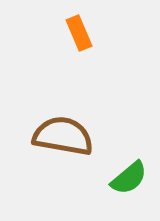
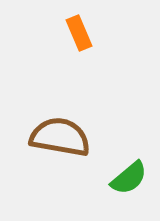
brown semicircle: moved 3 px left, 1 px down
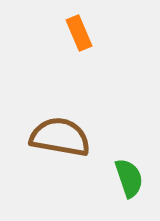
green semicircle: rotated 69 degrees counterclockwise
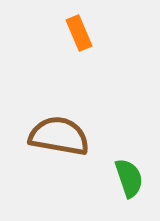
brown semicircle: moved 1 px left, 1 px up
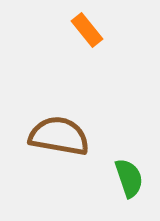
orange rectangle: moved 8 px right, 3 px up; rotated 16 degrees counterclockwise
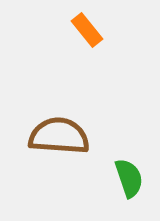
brown semicircle: rotated 6 degrees counterclockwise
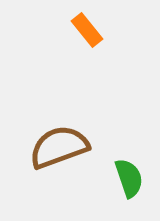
brown semicircle: moved 11 px down; rotated 24 degrees counterclockwise
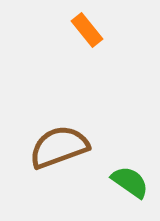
green semicircle: moved 1 px right, 4 px down; rotated 36 degrees counterclockwise
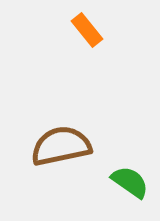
brown semicircle: moved 2 px right, 1 px up; rotated 8 degrees clockwise
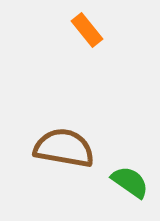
brown semicircle: moved 3 px right, 2 px down; rotated 22 degrees clockwise
